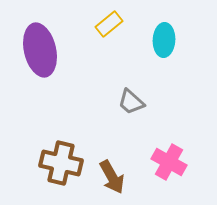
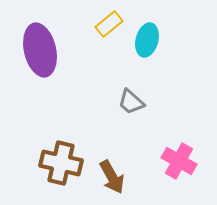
cyan ellipse: moved 17 px left; rotated 12 degrees clockwise
pink cross: moved 10 px right, 1 px up
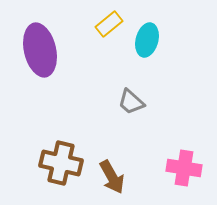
pink cross: moved 5 px right, 7 px down; rotated 20 degrees counterclockwise
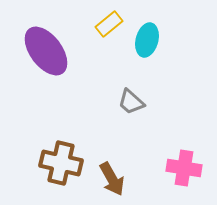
purple ellipse: moved 6 px right, 1 px down; rotated 24 degrees counterclockwise
brown arrow: moved 2 px down
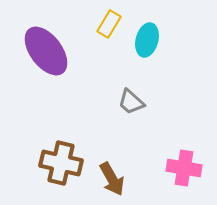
yellow rectangle: rotated 20 degrees counterclockwise
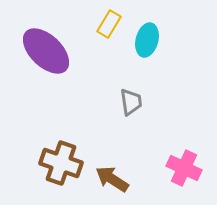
purple ellipse: rotated 9 degrees counterclockwise
gray trapezoid: rotated 140 degrees counterclockwise
brown cross: rotated 6 degrees clockwise
pink cross: rotated 16 degrees clockwise
brown arrow: rotated 152 degrees clockwise
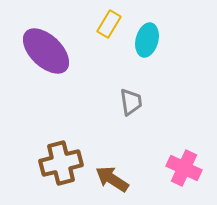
brown cross: rotated 33 degrees counterclockwise
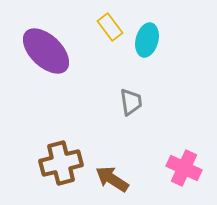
yellow rectangle: moved 1 px right, 3 px down; rotated 68 degrees counterclockwise
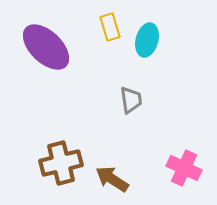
yellow rectangle: rotated 20 degrees clockwise
purple ellipse: moved 4 px up
gray trapezoid: moved 2 px up
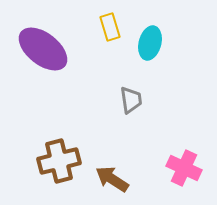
cyan ellipse: moved 3 px right, 3 px down
purple ellipse: moved 3 px left, 2 px down; rotated 6 degrees counterclockwise
brown cross: moved 2 px left, 2 px up
